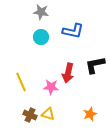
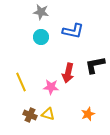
orange star: moved 2 px left
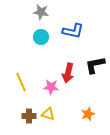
brown cross: moved 1 px left, 1 px down; rotated 24 degrees counterclockwise
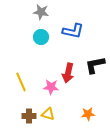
orange star: rotated 16 degrees clockwise
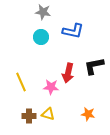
gray star: moved 2 px right
black L-shape: moved 1 px left, 1 px down
orange star: rotated 16 degrees clockwise
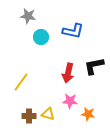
gray star: moved 15 px left, 4 px down
yellow line: rotated 60 degrees clockwise
pink star: moved 19 px right, 14 px down
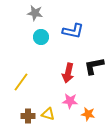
gray star: moved 7 px right, 3 px up
brown cross: moved 1 px left
